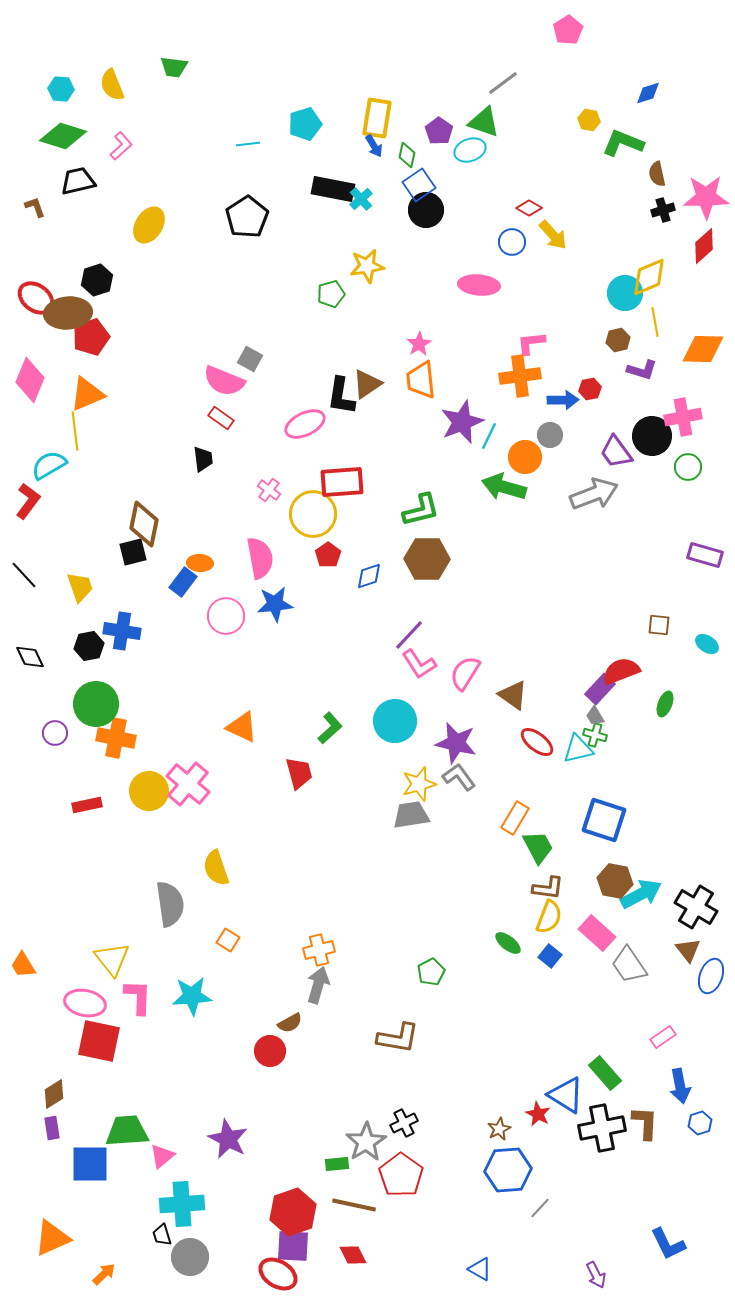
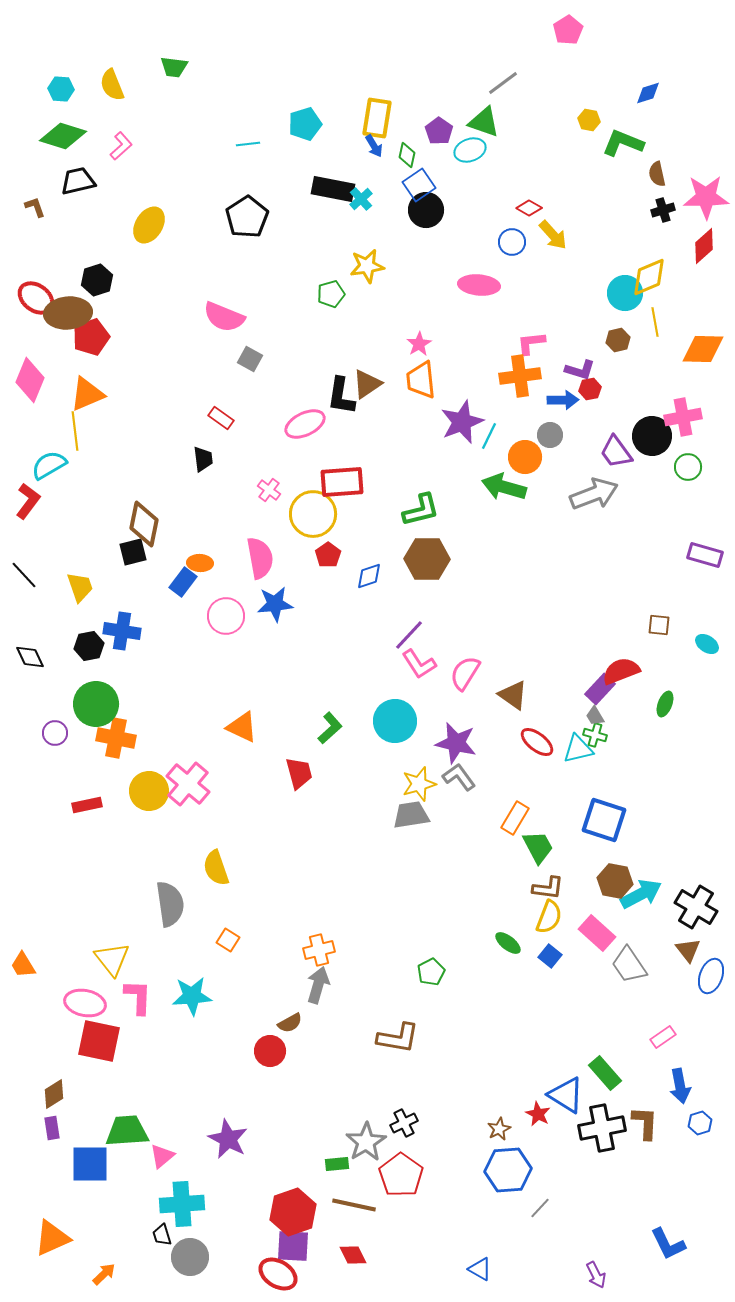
purple L-shape at (642, 370): moved 62 px left
pink semicircle at (224, 381): moved 64 px up
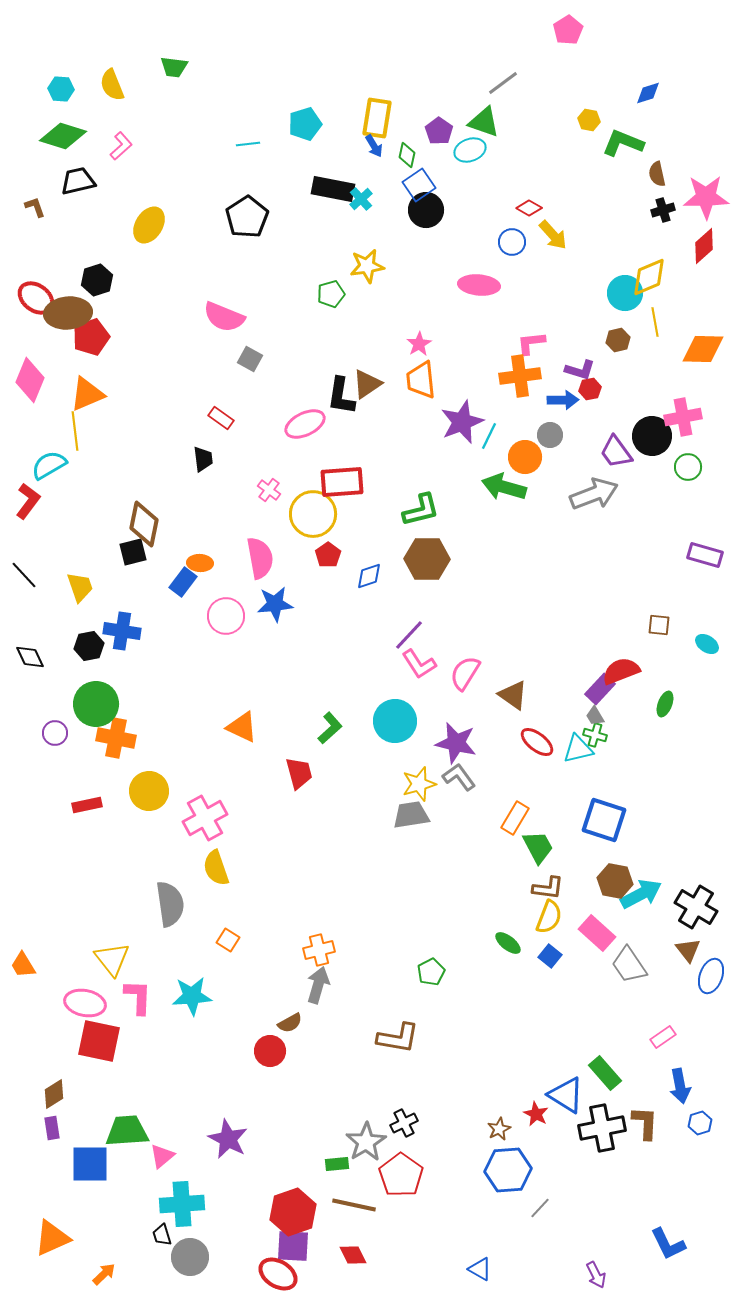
pink cross at (188, 784): moved 17 px right, 34 px down; rotated 21 degrees clockwise
red star at (538, 1114): moved 2 px left
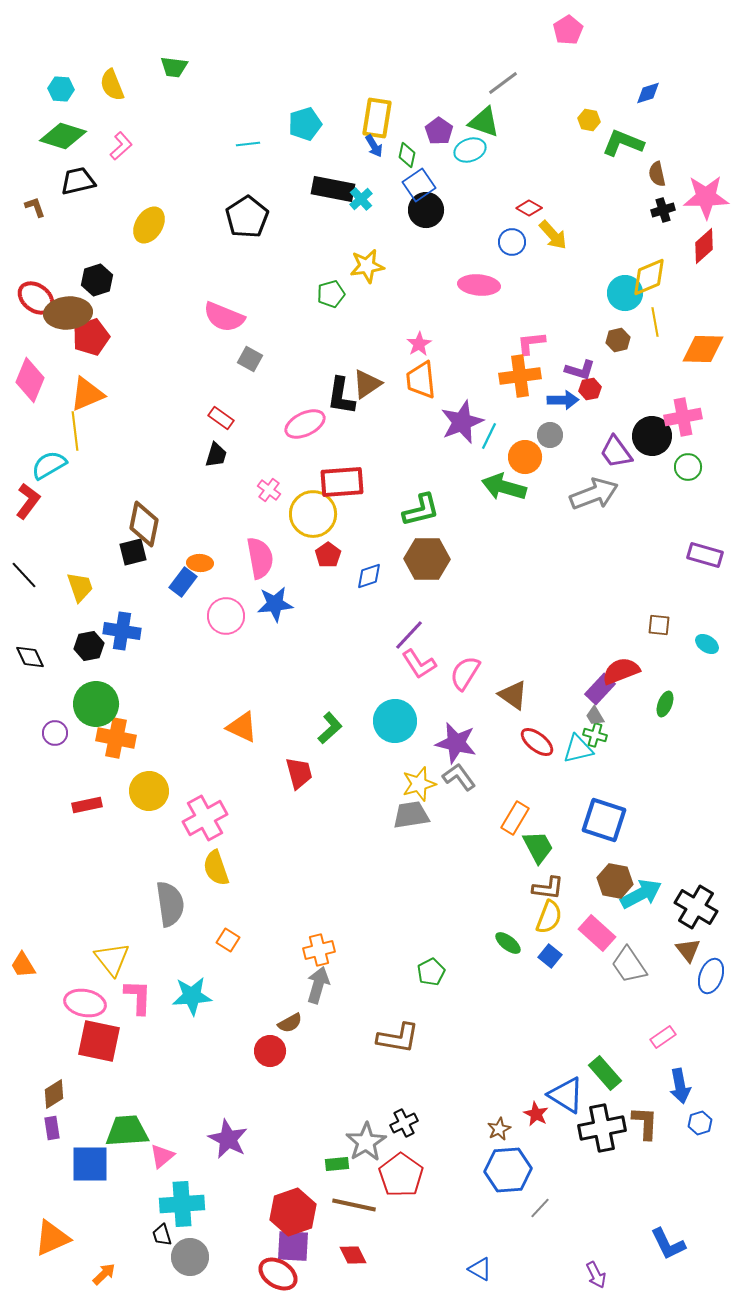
black trapezoid at (203, 459): moved 13 px right, 4 px up; rotated 24 degrees clockwise
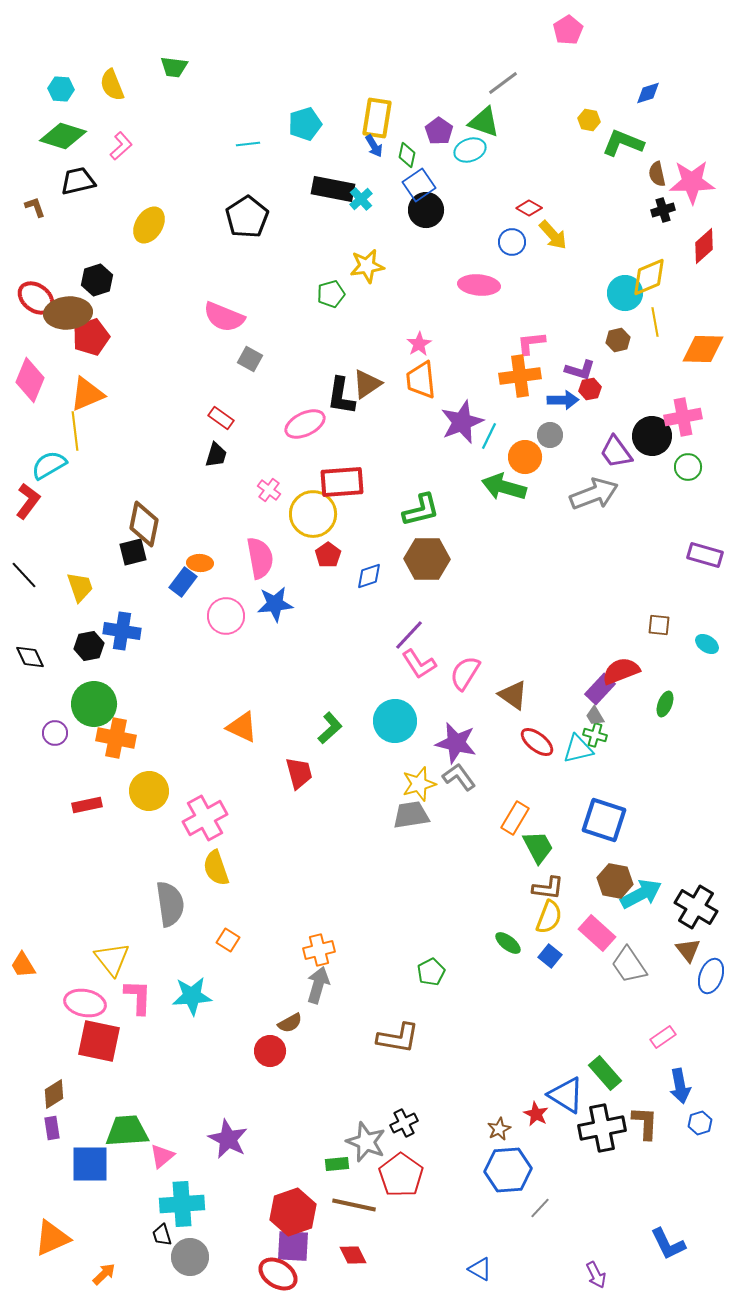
pink star at (706, 197): moved 14 px left, 15 px up
green circle at (96, 704): moved 2 px left
gray star at (366, 1142): rotated 18 degrees counterclockwise
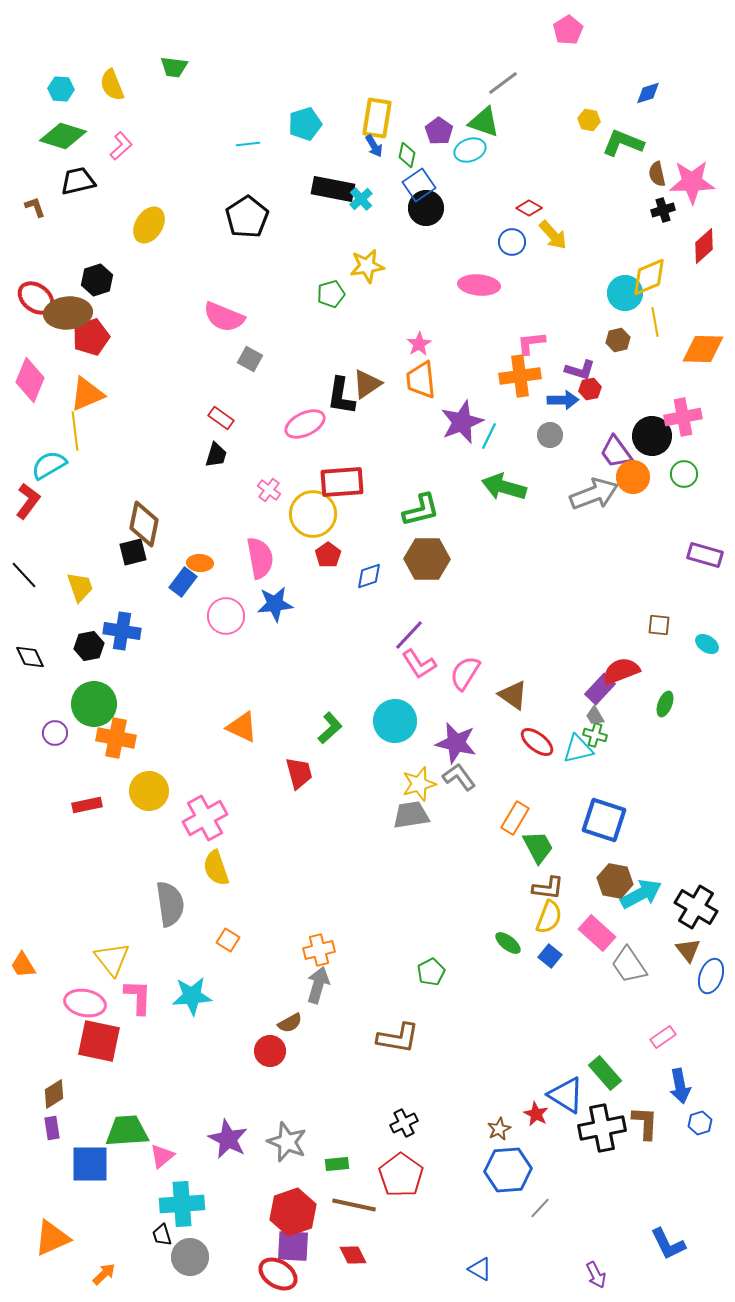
black circle at (426, 210): moved 2 px up
orange circle at (525, 457): moved 108 px right, 20 px down
green circle at (688, 467): moved 4 px left, 7 px down
gray star at (366, 1142): moved 79 px left
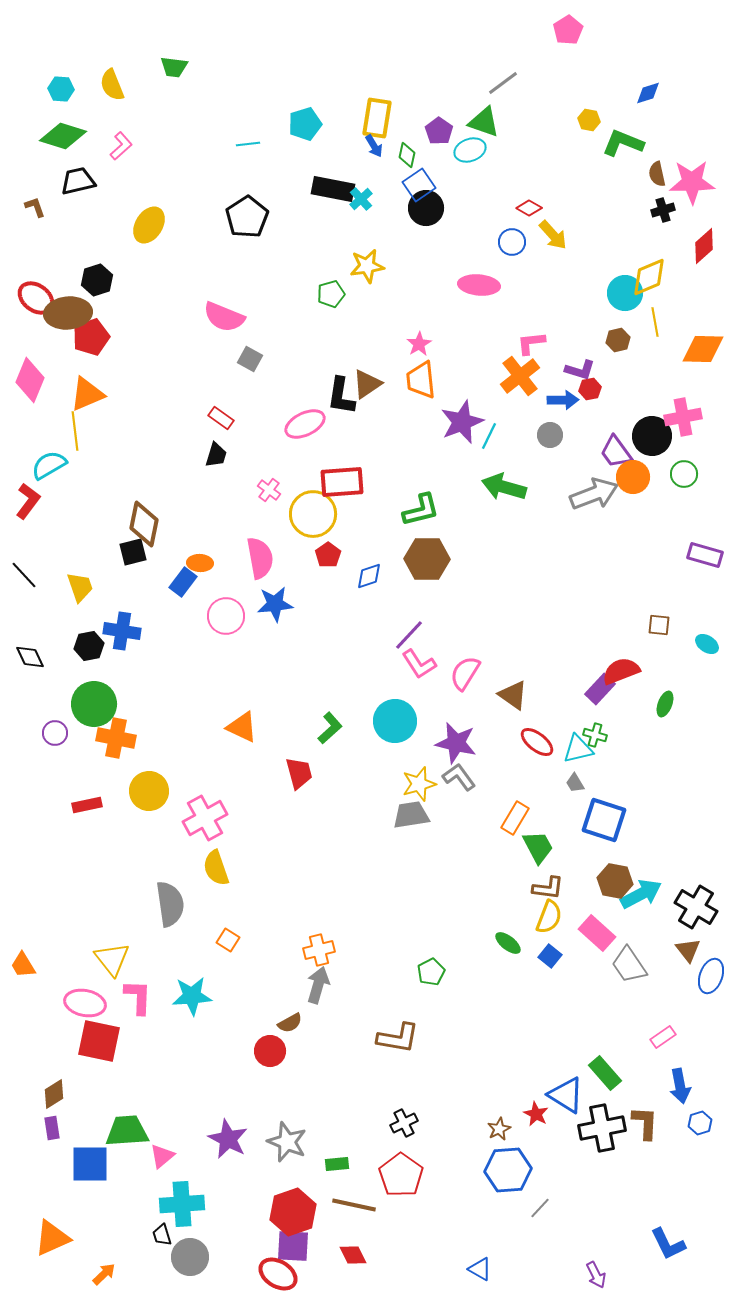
orange cross at (520, 376): rotated 30 degrees counterclockwise
gray trapezoid at (595, 716): moved 20 px left, 67 px down
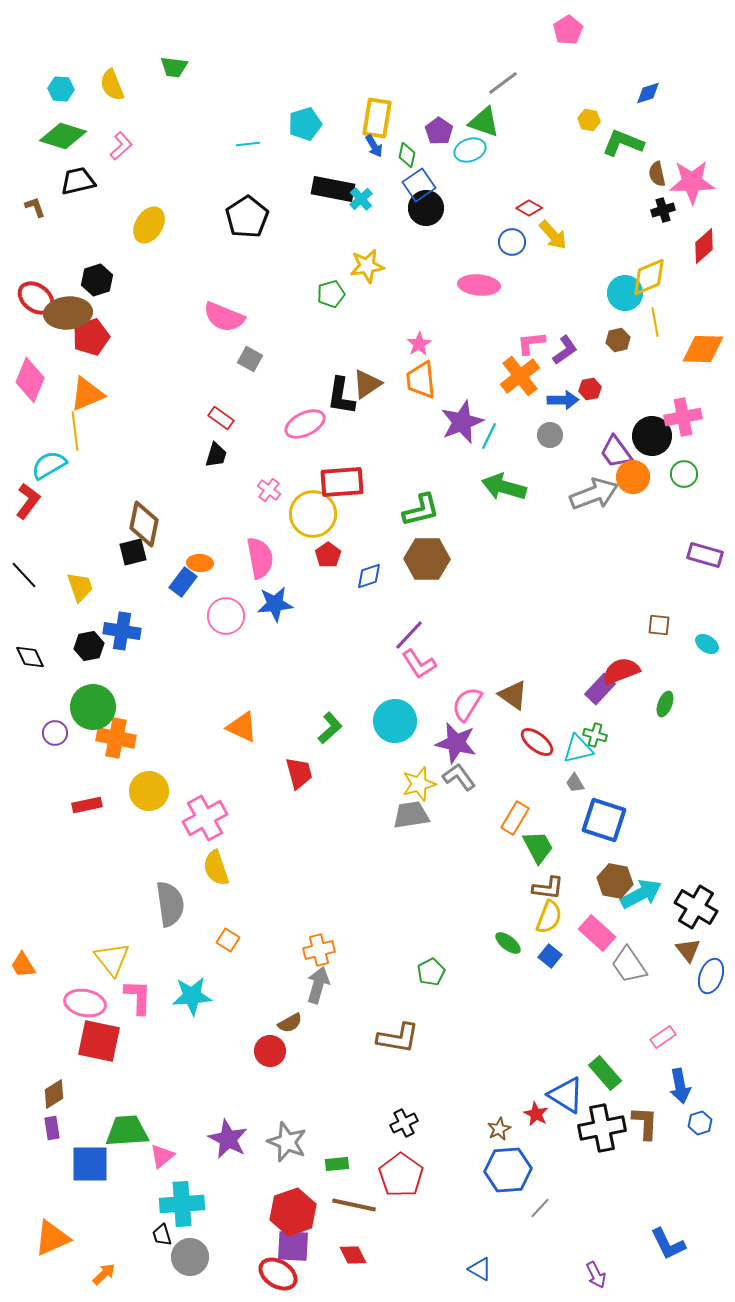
purple L-shape at (580, 370): moved 15 px left, 20 px up; rotated 52 degrees counterclockwise
pink semicircle at (465, 673): moved 2 px right, 31 px down
green circle at (94, 704): moved 1 px left, 3 px down
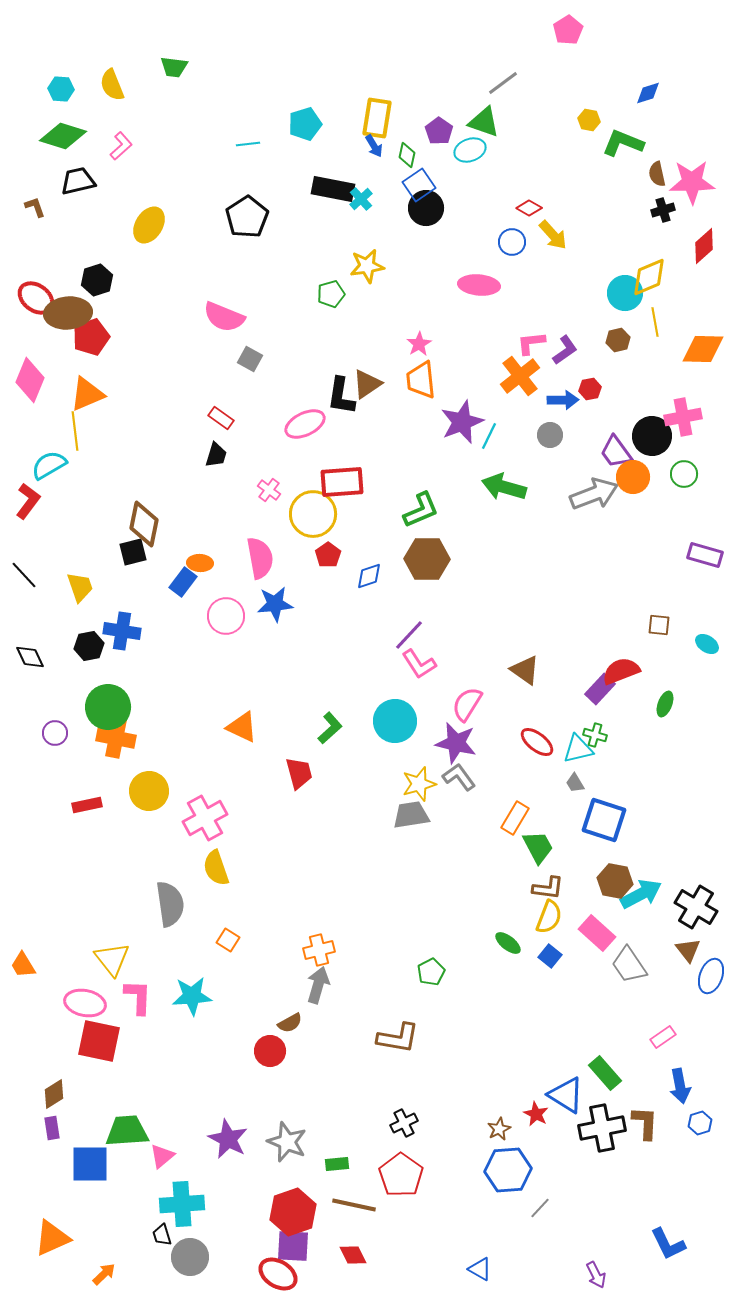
green L-shape at (421, 510): rotated 9 degrees counterclockwise
brown triangle at (513, 695): moved 12 px right, 25 px up
green circle at (93, 707): moved 15 px right
